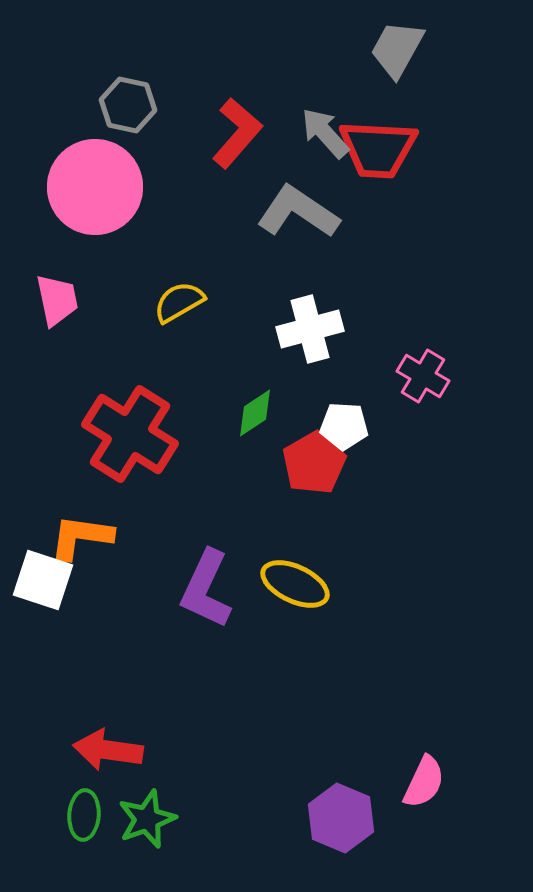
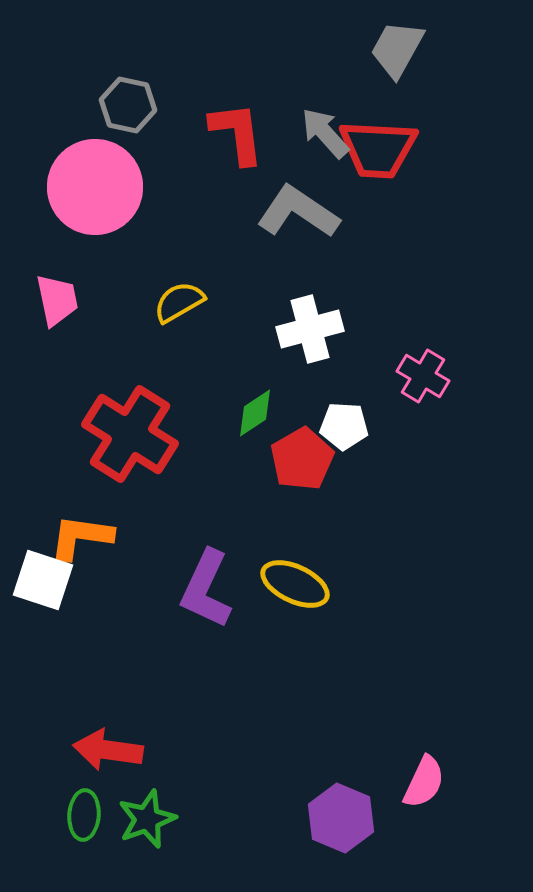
red L-shape: rotated 48 degrees counterclockwise
red pentagon: moved 12 px left, 4 px up
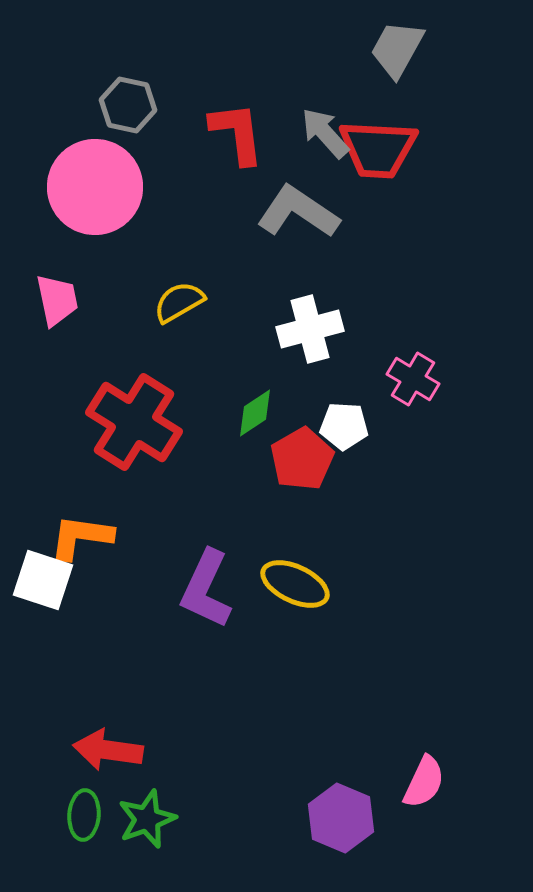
pink cross: moved 10 px left, 3 px down
red cross: moved 4 px right, 12 px up
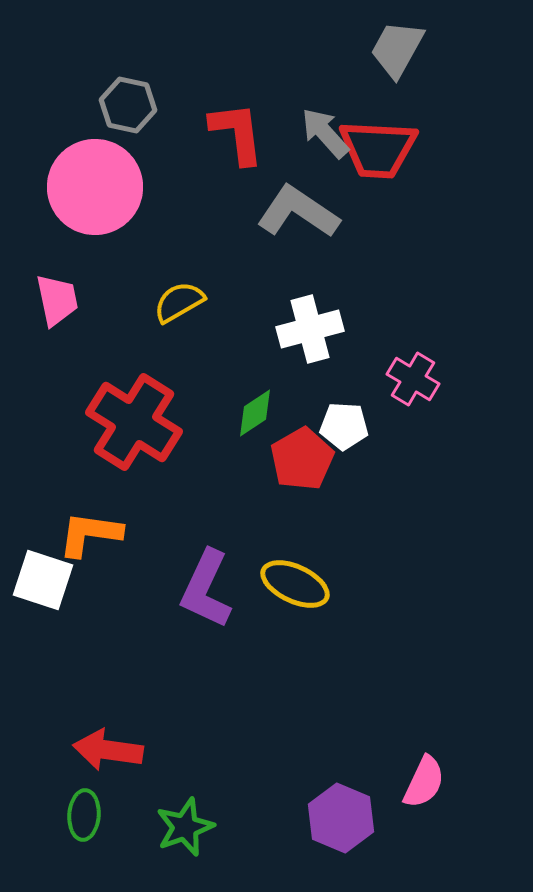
orange L-shape: moved 9 px right, 3 px up
green star: moved 38 px right, 8 px down
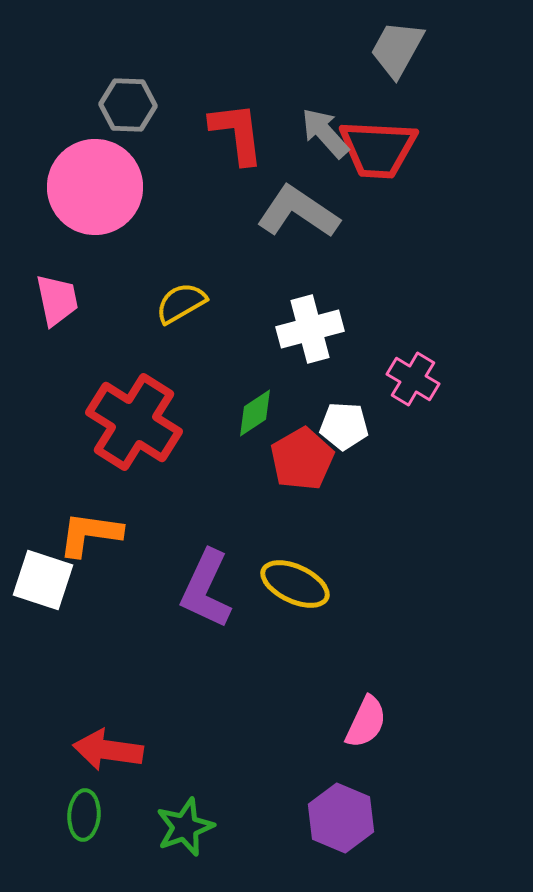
gray hexagon: rotated 10 degrees counterclockwise
yellow semicircle: moved 2 px right, 1 px down
pink semicircle: moved 58 px left, 60 px up
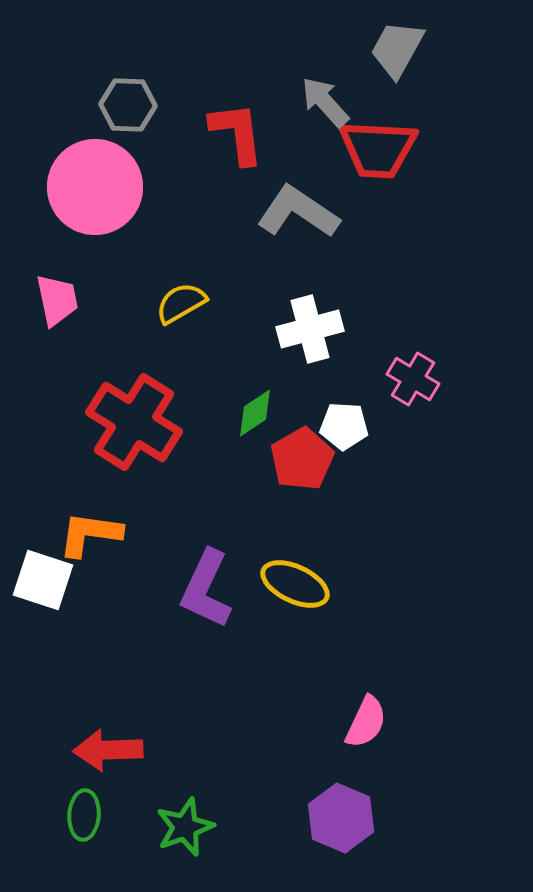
gray arrow: moved 31 px up
red arrow: rotated 10 degrees counterclockwise
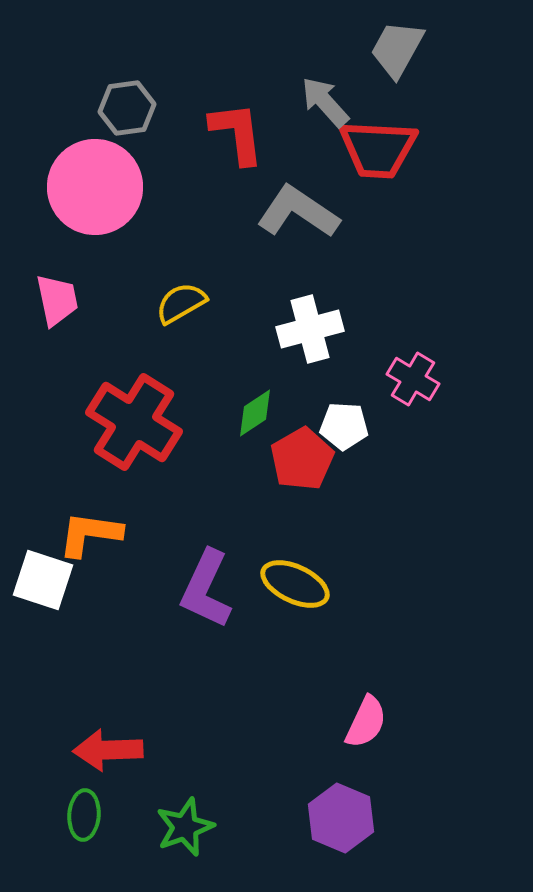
gray hexagon: moved 1 px left, 3 px down; rotated 10 degrees counterclockwise
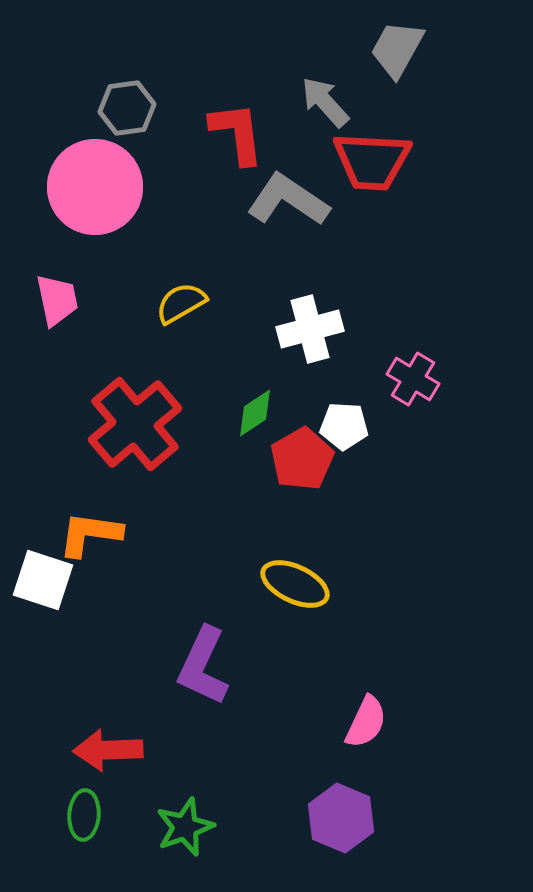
red trapezoid: moved 6 px left, 12 px down
gray L-shape: moved 10 px left, 12 px up
red cross: moved 1 px right, 2 px down; rotated 18 degrees clockwise
purple L-shape: moved 3 px left, 77 px down
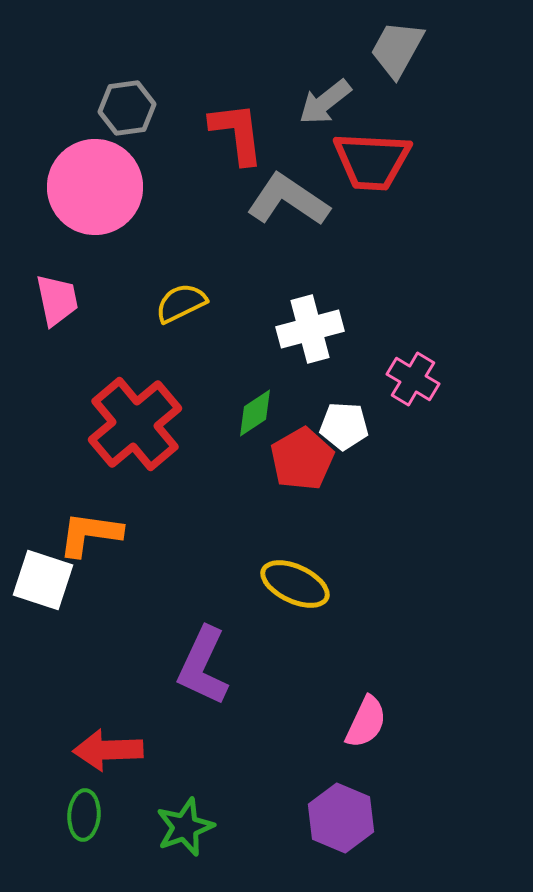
gray arrow: rotated 86 degrees counterclockwise
yellow semicircle: rotated 4 degrees clockwise
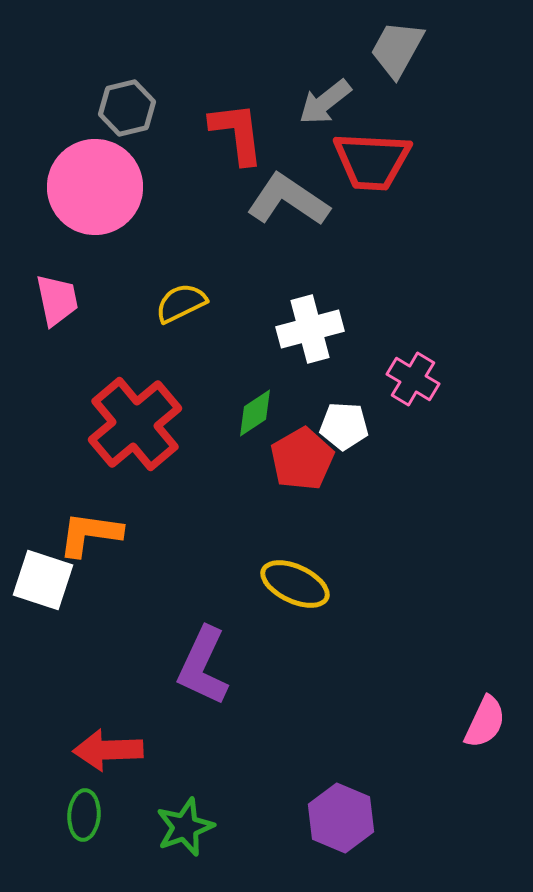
gray hexagon: rotated 6 degrees counterclockwise
pink semicircle: moved 119 px right
